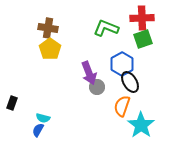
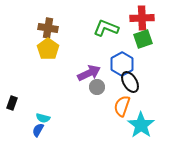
yellow pentagon: moved 2 px left
purple arrow: rotated 95 degrees counterclockwise
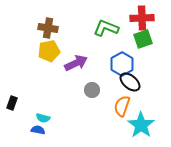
yellow pentagon: moved 1 px right, 2 px down; rotated 25 degrees clockwise
purple arrow: moved 13 px left, 10 px up
black ellipse: rotated 20 degrees counterclockwise
gray circle: moved 5 px left, 3 px down
blue semicircle: rotated 72 degrees clockwise
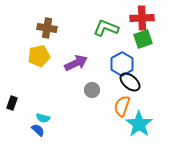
brown cross: moved 1 px left
yellow pentagon: moved 10 px left, 5 px down
cyan star: moved 2 px left, 1 px up
blue semicircle: rotated 32 degrees clockwise
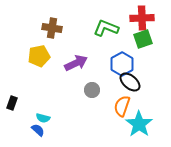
brown cross: moved 5 px right
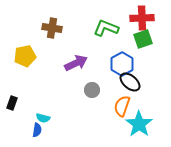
yellow pentagon: moved 14 px left
blue semicircle: moved 1 px left; rotated 56 degrees clockwise
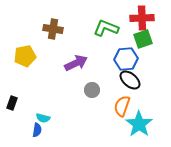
brown cross: moved 1 px right, 1 px down
blue hexagon: moved 4 px right, 5 px up; rotated 25 degrees clockwise
black ellipse: moved 2 px up
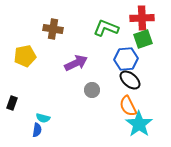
orange semicircle: moved 6 px right; rotated 45 degrees counterclockwise
